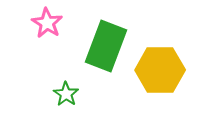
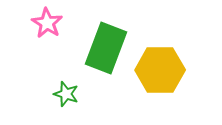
green rectangle: moved 2 px down
green star: rotated 15 degrees counterclockwise
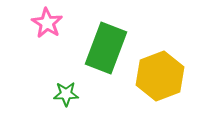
yellow hexagon: moved 6 px down; rotated 21 degrees counterclockwise
green star: rotated 20 degrees counterclockwise
